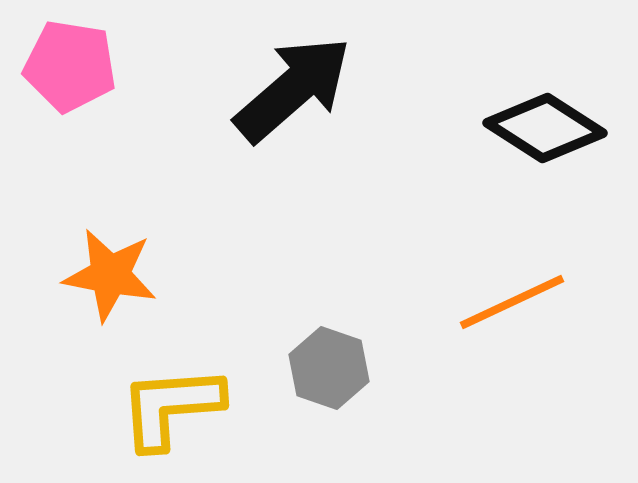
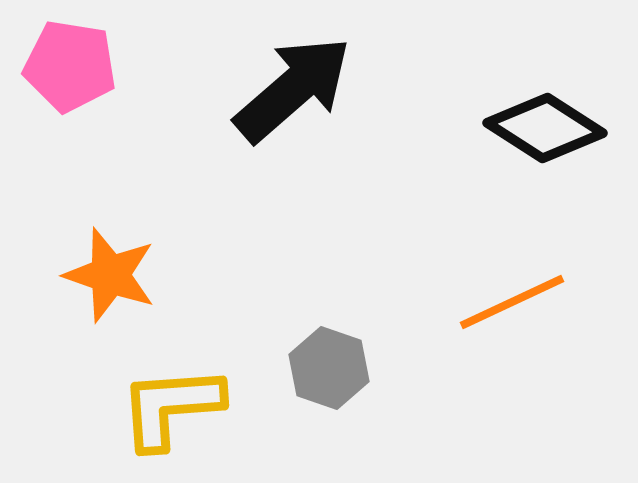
orange star: rotated 8 degrees clockwise
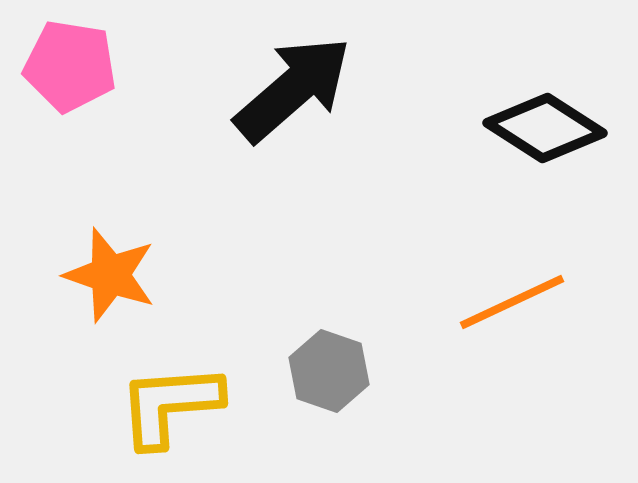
gray hexagon: moved 3 px down
yellow L-shape: moved 1 px left, 2 px up
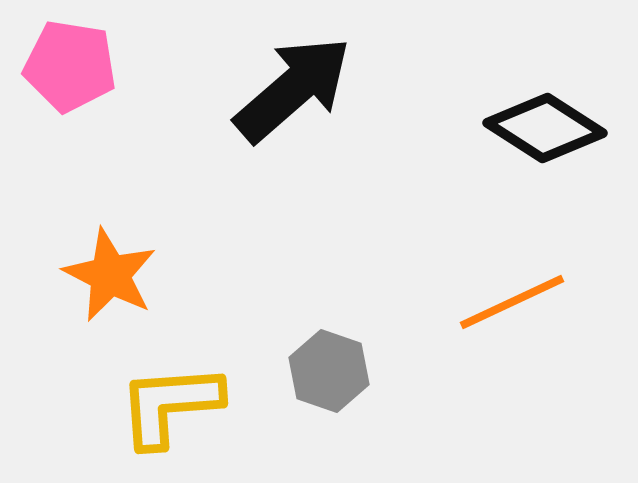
orange star: rotated 8 degrees clockwise
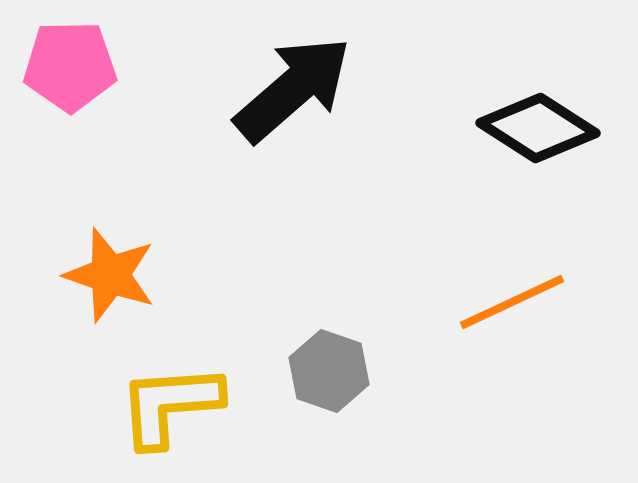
pink pentagon: rotated 10 degrees counterclockwise
black diamond: moved 7 px left
orange star: rotated 8 degrees counterclockwise
